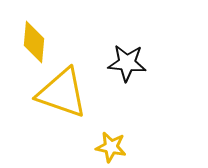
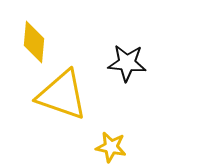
yellow triangle: moved 2 px down
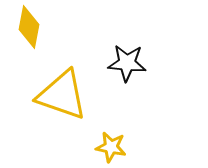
yellow diamond: moved 5 px left, 15 px up; rotated 6 degrees clockwise
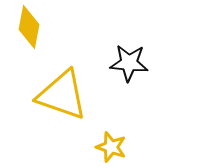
black star: moved 2 px right
yellow star: rotated 8 degrees clockwise
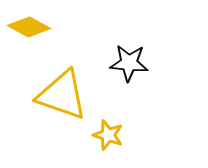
yellow diamond: rotated 72 degrees counterclockwise
yellow star: moved 3 px left, 12 px up
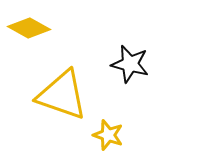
yellow diamond: moved 1 px down
black star: moved 1 px right, 1 px down; rotated 9 degrees clockwise
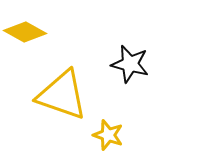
yellow diamond: moved 4 px left, 4 px down
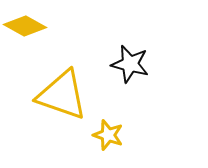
yellow diamond: moved 6 px up
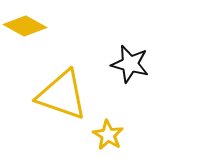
yellow star: rotated 12 degrees clockwise
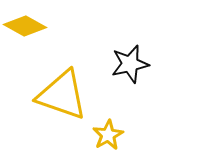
black star: rotated 27 degrees counterclockwise
yellow star: rotated 12 degrees clockwise
